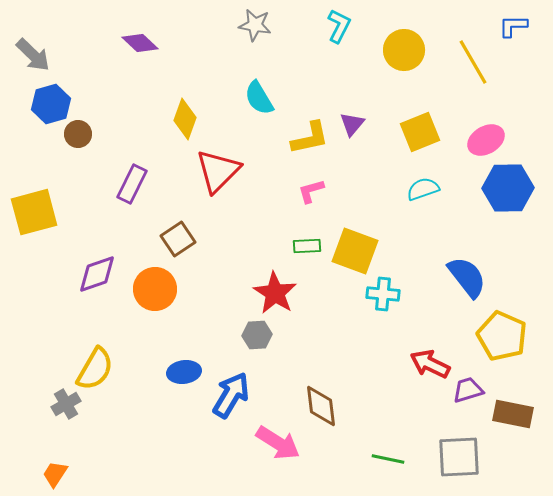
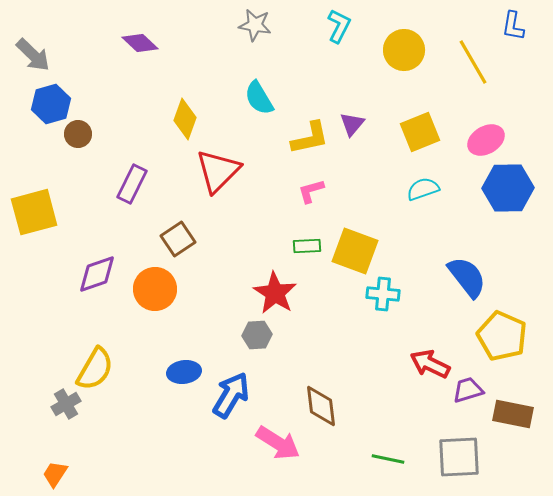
blue L-shape at (513, 26): rotated 80 degrees counterclockwise
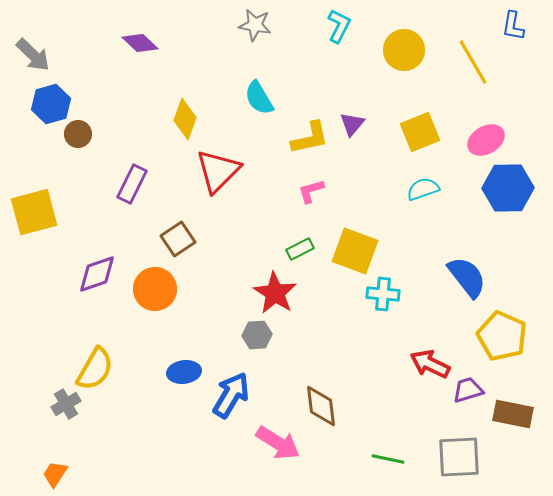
green rectangle at (307, 246): moved 7 px left, 3 px down; rotated 24 degrees counterclockwise
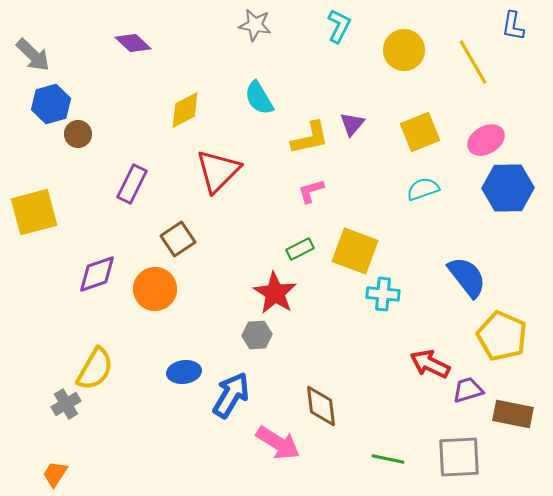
purple diamond at (140, 43): moved 7 px left
yellow diamond at (185, 119): moved 9 px up; rotated 42 degrees clockwise
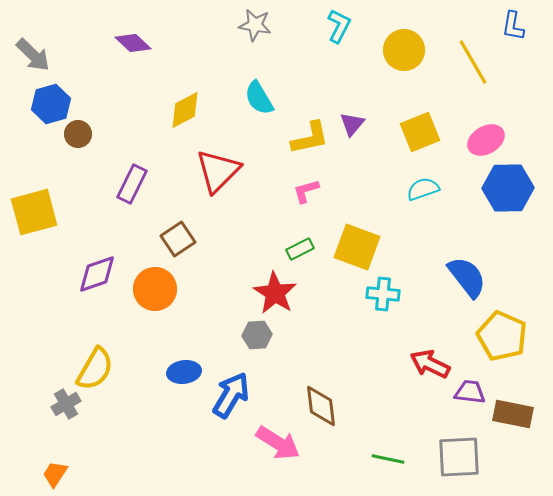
pink L-shape at (311, 191): moved 5 px left
yellow square at (355, 251): moved 2 px right, 4 px up
purple trapezoid at (468, 390): moved 2 px right, 2 px down; rotated 24 degrees clockwise
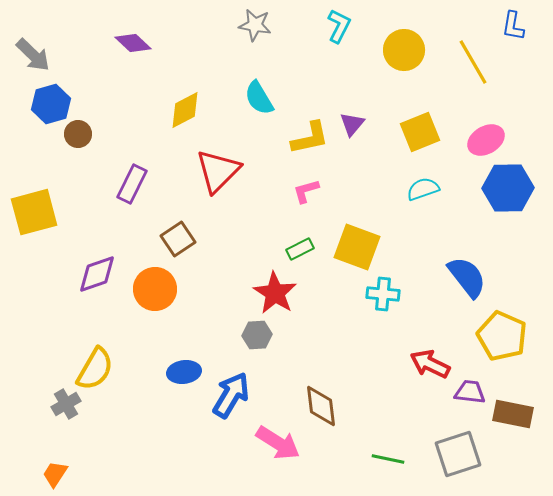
gray square at (459, 457): moved 1 px left, 3 px up; rotated 15 degrees counterclockwise
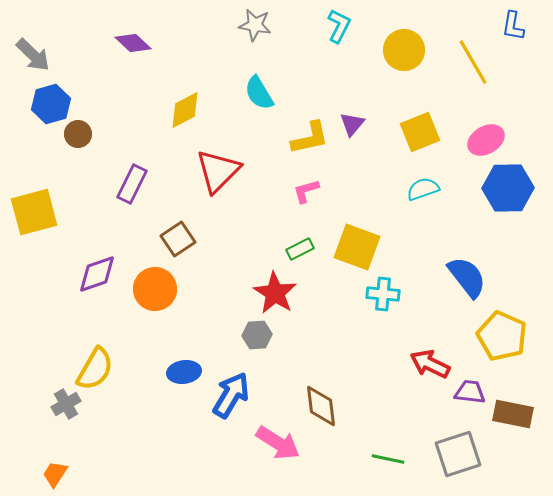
cyan semicircle at (259, 98): moved 5 px up
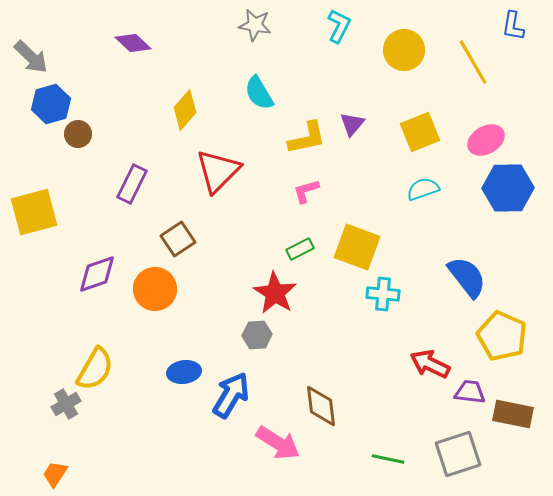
gray arrow at (33, 55): moved 2 px left, 2 px down
yellow diamond at (185, 110): rotated 21 degrees counterclockwise
yellow L-shape at (310, 138): moved 3 px left
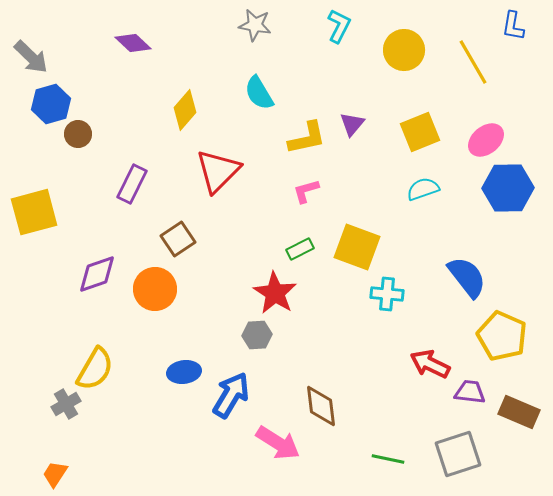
pink ellipse at (486, 140): rotated 9 degrees counterclockwise
cyan cross at (383, 294): moved 4 px right
brown rectangle at (513, 414): moved 6 px right, 2 px up; rotated 12 degrees clockwise
